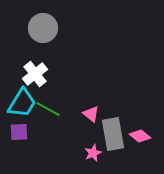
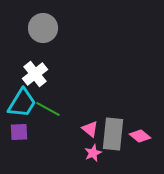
pink triangle: moved 1 px left, 15 px down
gray rectangle: rotated 16 degrees clockwise
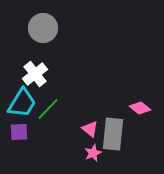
green line: rotated 75 degrees counterclockwise
pink diamond: moved 28 px up
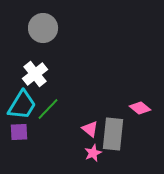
cyan trapezoid: moved 2 px down
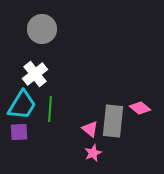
gray circle: moved 1 px left, 1 px down
green line: moved 2 px right; rotated 40 degrees counterclockwise
gray rectangle: moved 13 px up
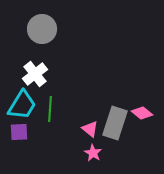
pink diamond: moved 2 px right, 5 px down
gray rectangle: moved 2 px right, 2 px down; rotated 12 degrees clockwise
pink star: rotated 18 degrees counterclockwise
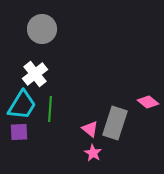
pink diamond: moved 6 px right, 11 px up
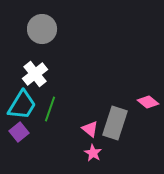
green line: rotated 15 degrees clockwise
purple square: rotated 36 degrees counterclockwise
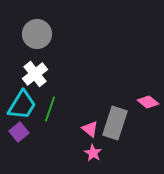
gray circle: moved 5 px left, 5 px down
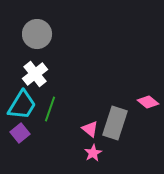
purple square: moved 1 px right, 1 px down
pink star: rotated 12 degrees clockwise
